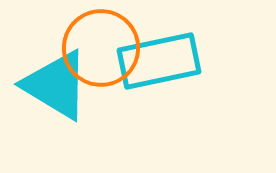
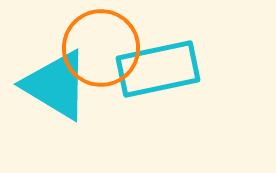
cyan rectangle: moved 1 px left, 8 px down
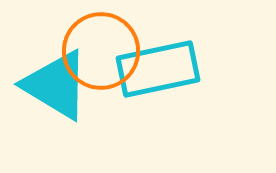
orange circle: moved 3 px down
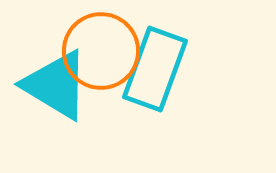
cyan rectangle: moved 3 px left; rotated 58 degrees counterclockwise
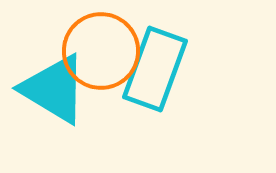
cyan triangle: moved 2 px left, 4 px down
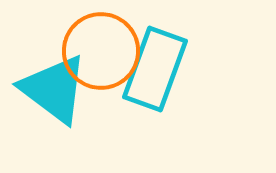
cyan triangle: rotated 6 degrees clockwise
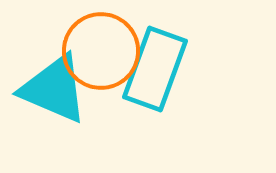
cyan triangle: rotated 14 degrees counterclockwise
